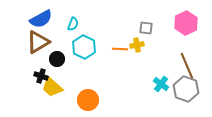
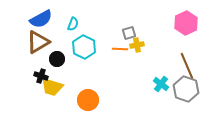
gray square: moved 17 px left, 5 px down; rotated 24 degrees counterclockwise
yellow trapezoid: rotated 25 degrees counterclockwise
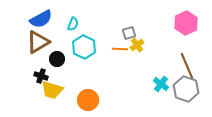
yellow cross: rotated 24 degrees counterclockwise
yellow trapezoid: moved 3 px down
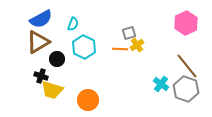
brown line: rotated 16 degrees counterclockwise
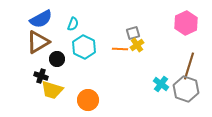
gray square: moved 4 px right
brown line: moved 2 px right; rotated 56 degrees clockwise
